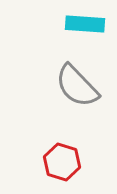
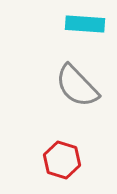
red hexagon: moved 2 px up
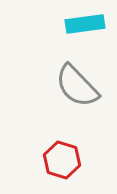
cyan rectangle: rotated 12 degrees counterclockwise
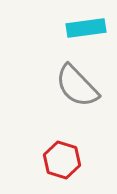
cyan rectangle: moved 1 px right, 4 px down
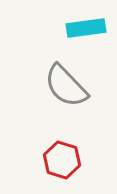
gray semicircle: moved 11 px left
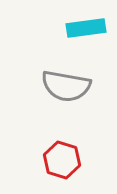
gray semicircle: rotated 36 degrees counterclockwise
